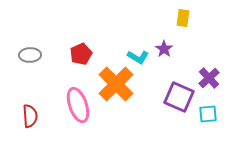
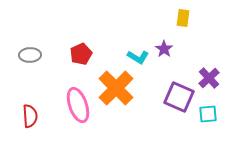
orange cross: moved 4 px down
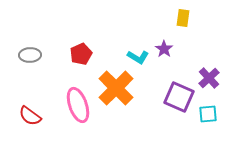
red semicircle: rotated 130 degrees clockwise
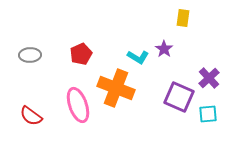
orange cross: rotated 24 degrees counterclockwise
red semicircle: moved 1 px right
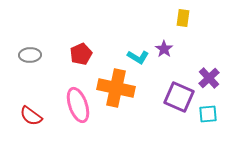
orange cross: rotated 9 degrees counterclockwise
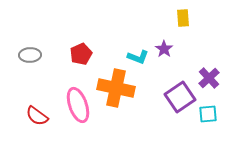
yellow rectangle: rotated 12 degrees counterclockwise
cyan L-shape: rotated 10 degrees counterclockwise
purple square: moved 1 px right; rotated 32 degrees clockwise
red semicircle: moved 6 px right
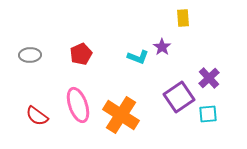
purple star: moved 2 px left, 2 px up
orange cross: moved 5 px right, 27 px down; rotated 21 degrees clockwise
purple square: moved 1 px left
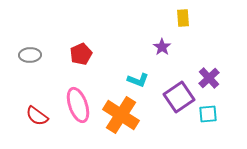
cyan L-shape: moved 23 px down
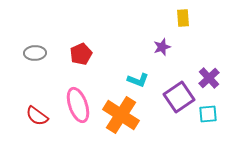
purple star: rotated 18 degrees clockwise
gray ellipse: moved 5 px right, 2 px up
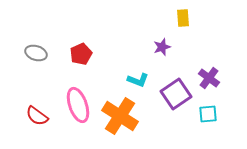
gray ellipse: moved 1 px right; rotated 20 degrees clockwise
purple cross: rotated 10 degrees counterclockwise
purple square: moved 3 px left, 3 px up
orange cross: moved 1 px left, 1 px down
